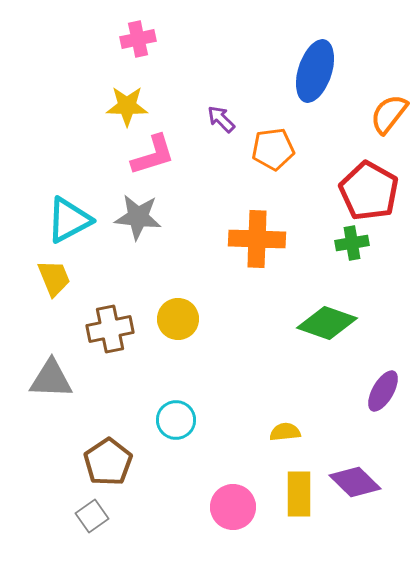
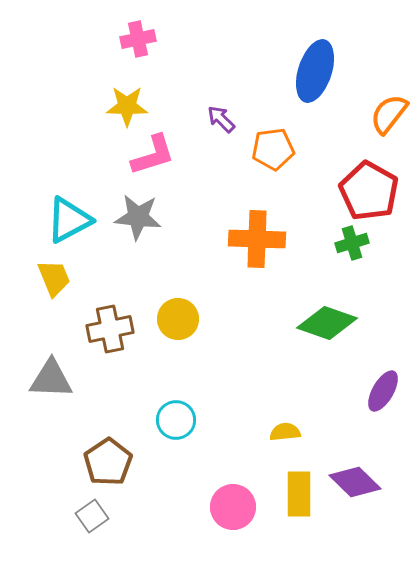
green cross: rotated 8 degrees counterclockwise
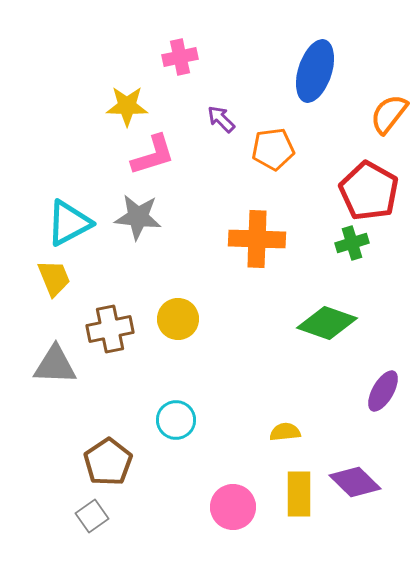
pink cross: moved 42 px right, 18 px down
cyan triangle: moved 3 px down
gray triangle: moved 4 px right, 14 px up
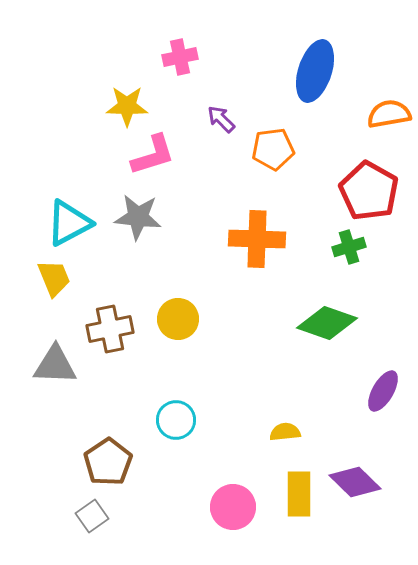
orange semicircle: rotated 42 degrees clockwise
green cross: moved 3 px left, 4 px down
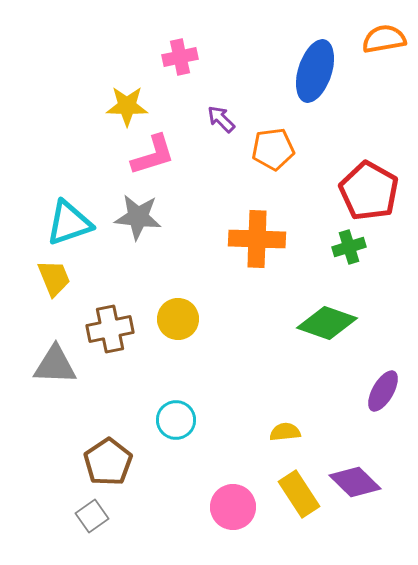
orange semicircle: moved 5 px left, 75 px up
cyan triangle: rotated 9 degrees clockwise
yellow rectangle: rotated 33 degrees counterclockwise
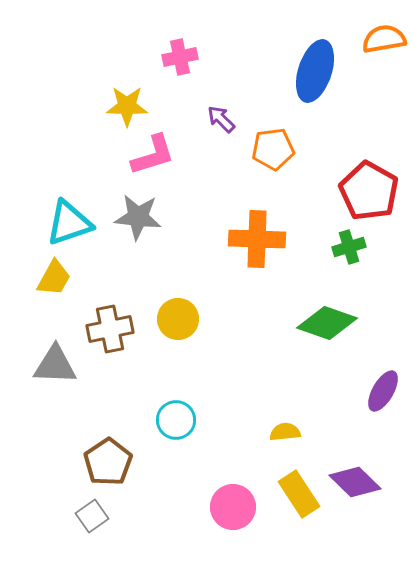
yellow trapezoid: rotated 51 degrees clockwise
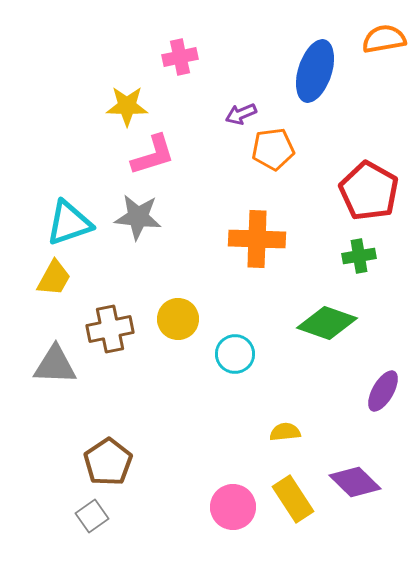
purple arrow: moved 20 px right, 5 px up; rotated 68 degrees counterclockwise
green cross: moved 10 px right, 9 px down; rotated 8 degrees clockwise
cyan circle: moved 59 px right, 66 px up
yellow rectangle: moved 6 px left, 5 px down
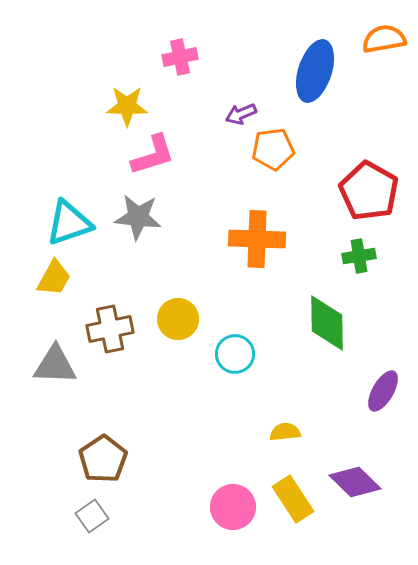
green diamond: rotated 70 degrees clockwise
brown pentagon: moved 5 px left, 3 px up
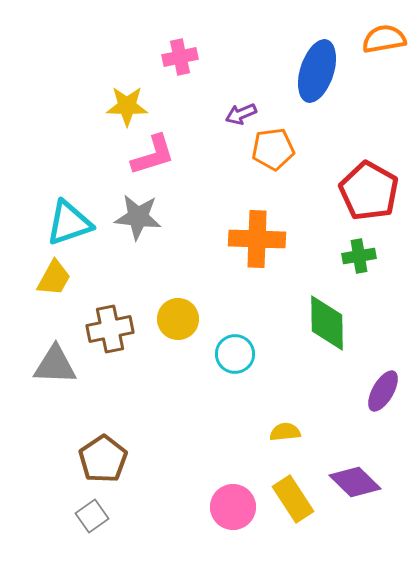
blue ellipse: moved 2 px right
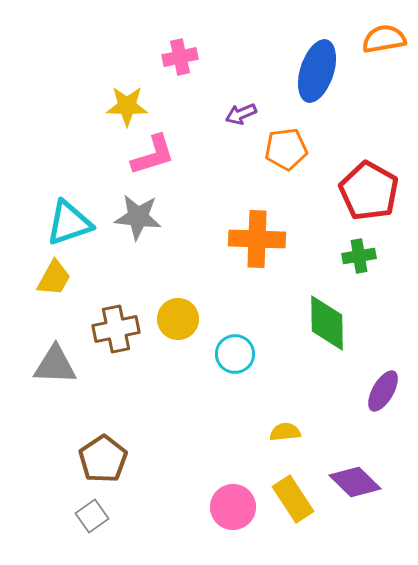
orange pentagon: moved 13 px right
brown cross: moved 6 px right
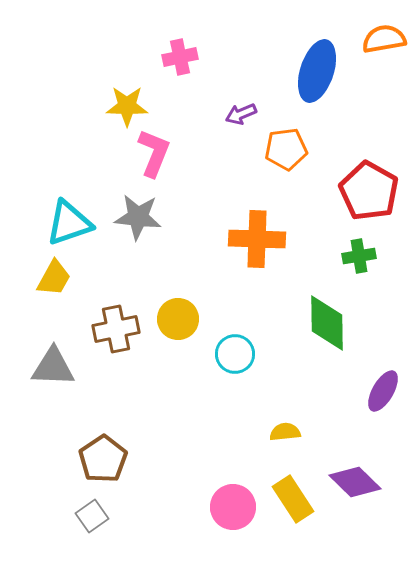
pink L-shape: moved 1 px right, 2 px up; rotated 51 degrees counterclockwise
gray triangle: moved 2 px left, 2 px down
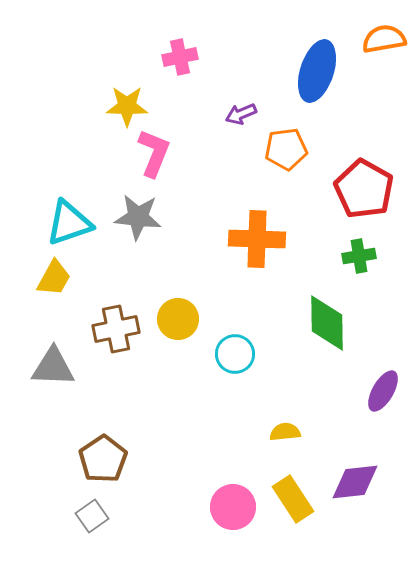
red pentagon: moved 5 px left, 2 px up
purple diamond: rotated 51 degrees counterclockwise
